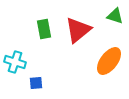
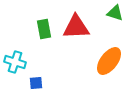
green triangle: moved 3 px up
red triangle: moved 2 px left, 3 px up; rotated 36 degrees clockwise
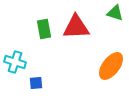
orange ellipse: moved 2 px right, 5 px down
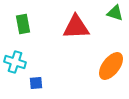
green rectangle: moved 21 px left, 5 px up
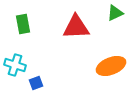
green triangle: rotated 42 degrees counterclockwise
cyan cross: moved 3 px down
orange ellipse: rotated 32 degrees clockwise
blue square: rotated 16 degrees counterclockwise
